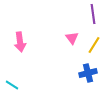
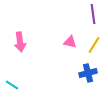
pink triangle: moved 2 px left, 4 px down; rotated 40 degrees counterclockwise
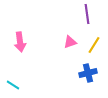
purple line: moved 6 px left
pink triangle: rotated 32 degrees counterclockwise
cyan line: moved 1 px right
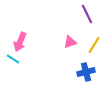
purple line: rotated 18 degrees counterclockwise
pink arrow: rotated 30 degrees clockwise
blue cross: moved 2 px left, 1 px up
cyan line: moved 26 px up
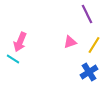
blue cross: moved 3 px right; rotated 18 degrees counterclockwise
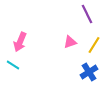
cyan line: moved 6 px down
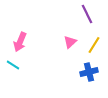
pink triangle: rotated 24 degrees counterclockwise
blue cross: rotated 18 degrees clockwise
